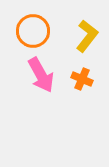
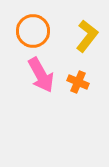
orange cross: moved 4 px left, 3 px down
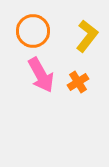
orange cross: rotated 35 degrees clockwise
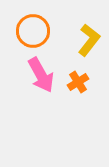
yellow L-shape: moved 2 px right, 4 px down
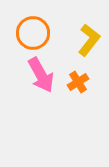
orange circle: moved 2 px down
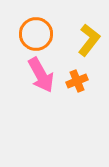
orange circle: moved 3 px right, 1 px down
orange cross: moved 1 px left, 1 px up; rotated 10 degrees clockwise
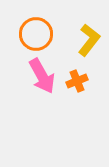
pink arrow: moved 1 px right, 1 px down
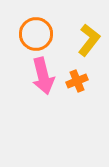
pink arrow: moved 1 px right; rotated 15 degrees clockwise
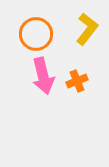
yellow L-shape: moved 2 px left, 11 px up
